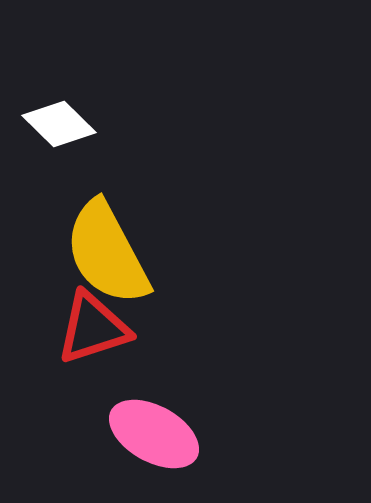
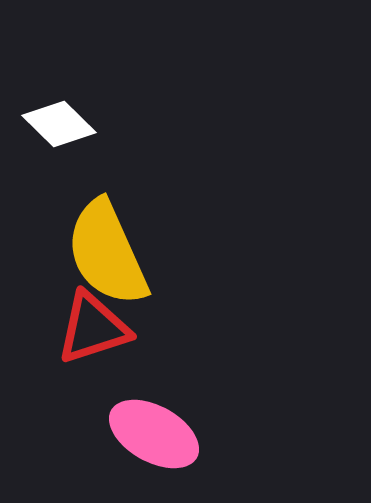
yellow semicircle: rotated 4 degrees clockwise
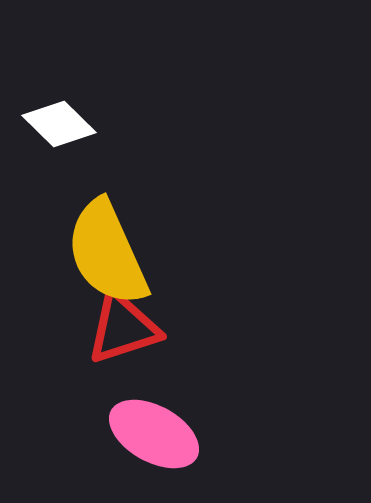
red triangle: moved 30 px right
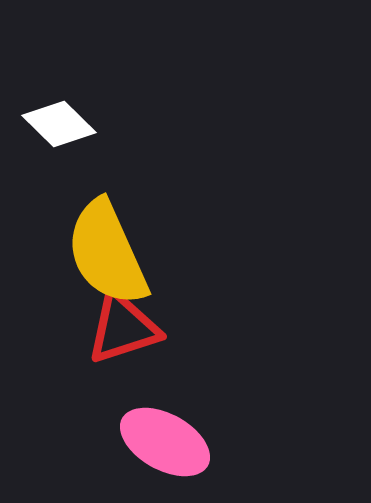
pink ellipse: moved 11 px right, 8 px down
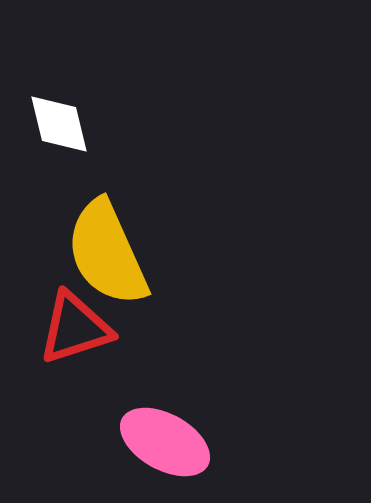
white diamond: rotated 32 degrees clockwise
red triangle: moved 48 px left
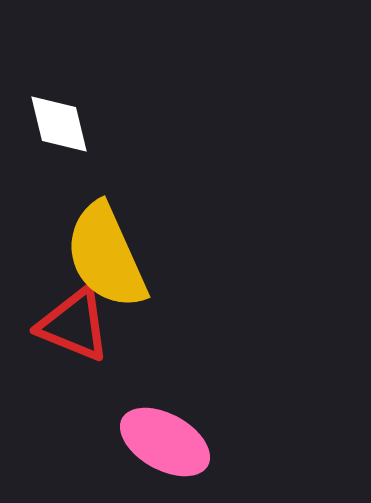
yellow semicircle: moved 1 px left, 3 px down
red triangle: moved 1 px left, 3 px up; rotated 40 degrees clockwise
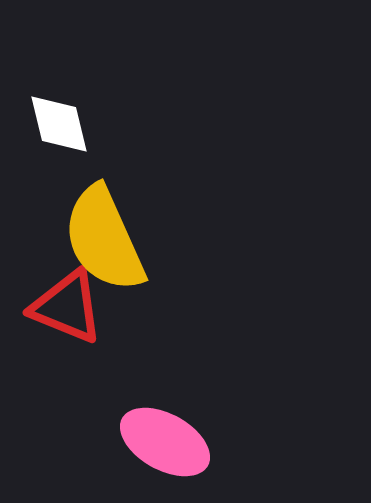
yellow semicircle: moved 2 px left, 17 px up
red triangle: moved 7 px left, 18 px up
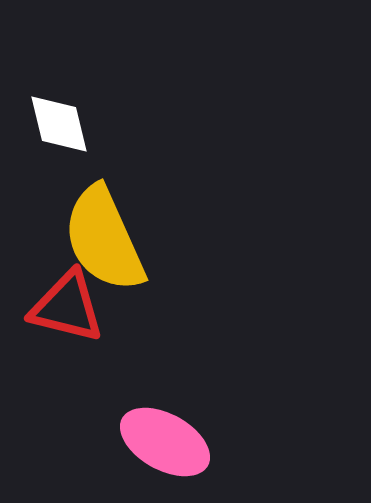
red triangle: rotated 8 degrees counterclockwise
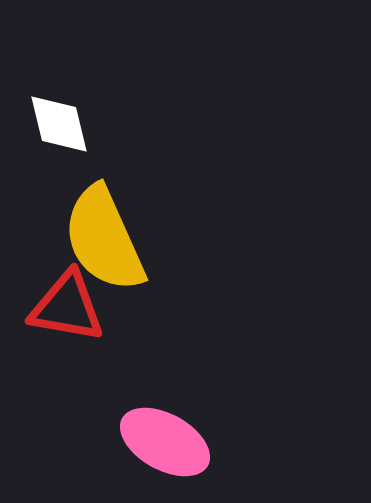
red triangle: rotated 4 degrees counterclockwise
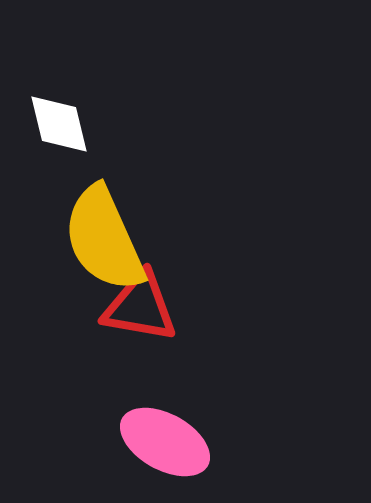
red triangle: moved 73 px right
